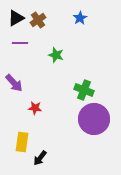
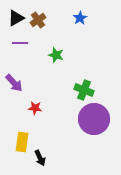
black arrow: rotated 63 degrees counterclockwise
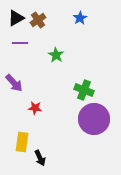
green star: rotated 14 degrees clockwise
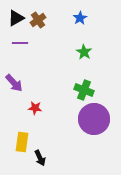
green star: moved 28 px right, 3 px up
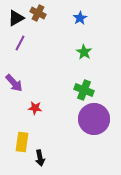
brown cross: moved 7 px up; rotated 28 degrees counterclockwise
purple line: rotated 63 degrees counterclockwise
black arrow: rotated 14 degrees clockwise
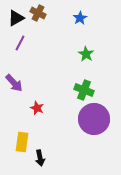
green star: moved 2 px right, 2 px down
red star: moved 2 px right; rotated 16 degrees clockwise
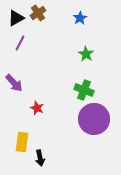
brown cross: rotated 28 degrees clockwise
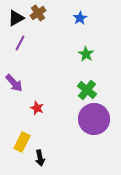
green cross: moved 3 px right; rotated 18 degrees clockwise
yellow rectangle: rotated 18 degrees clockwise
